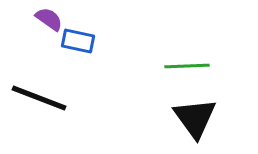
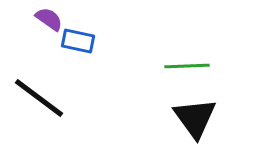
black line: rotated 16 degrees clockwise
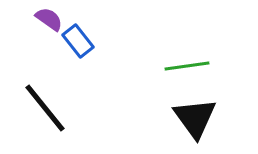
blue rectangle: rotated 40 degrees clockwise
green line: rotated 6 degrees counterclockwise
black line: moved 6 px right, 10 px down; rotated 14 degrees clockwise
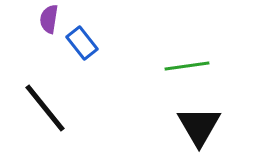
purple semicircle: rotated 116 degrees counterclockwise
blue rectangle: moved 4 px right, 2 px down
black triangle: moved 4 px right, 8 px down; rotated 6 degrees clockwise
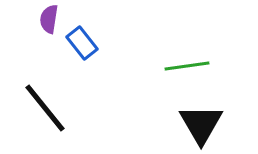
black triangle: moved 2 px right, 2 px up
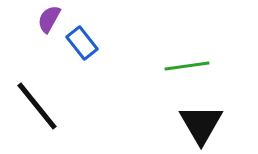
purple semicircle: rotated 20 degrees clockwise
black line: moved 8 px left, 2 px up
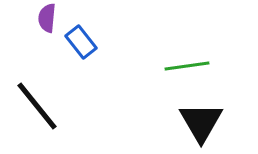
purple semicircle: moved 2 px left, 1 px up; rotated 24 degrees counterclockwise
blue rectangle: moved 1 px left, 1 px up
black triangle: moved 2 px up
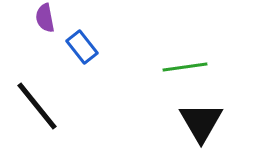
purple semicircle: moved 2 px left; rotated 16 degrees counterclockwise
blue rectangle: moved 1 px right, 5 px down
green line: moved 2 px left, 1 px down
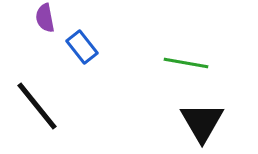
green line: moved 1 px right, 4 px up; rotated 18 degrees clockwise
black triangle: moved 1 px right
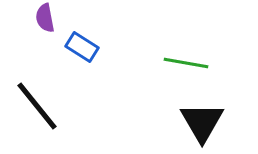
blue rectangle: rotated 20 degrees counterclockwise
